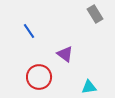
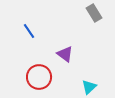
gray rectangle: moved 1 px left, 1 px up
cyan triangle: rotated 35 degrees counterclockwise
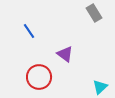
cyan triangle: moved 11 px right
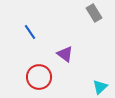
blue line: moved 1 px right, 1 px down
